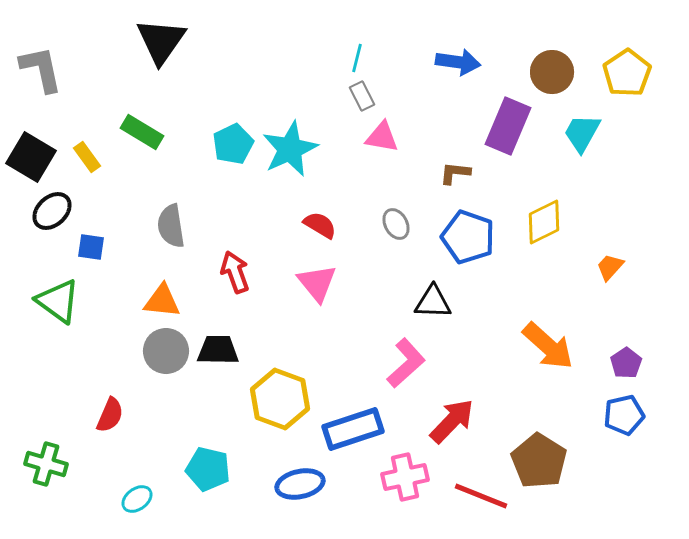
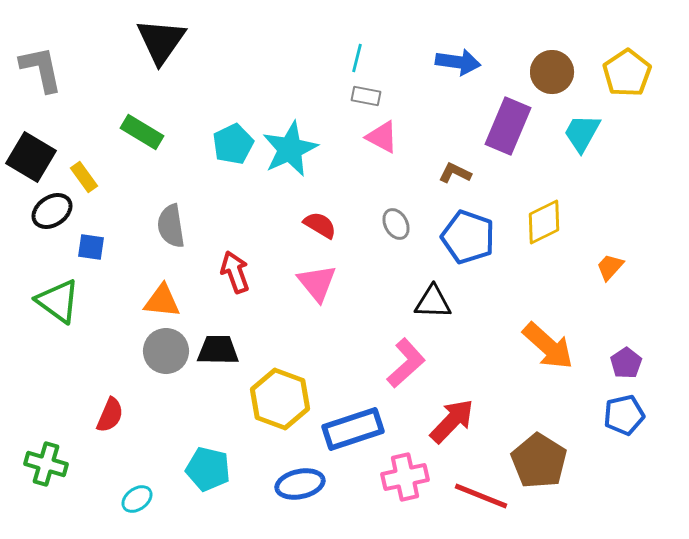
gray rectangle at (362, 96): moved 4 px right; rotated 52 degrees counterclockwise
pink triangle at (382, 137): rotated 18 degrees clockwise
yellow rectangle at (87, 157): moved 3 px left, 20 px down
brown L-shape at (455, 173): rotated 20 degrees clockwise
black ellipse at (52, 211): rotated 9 degrees clockwise
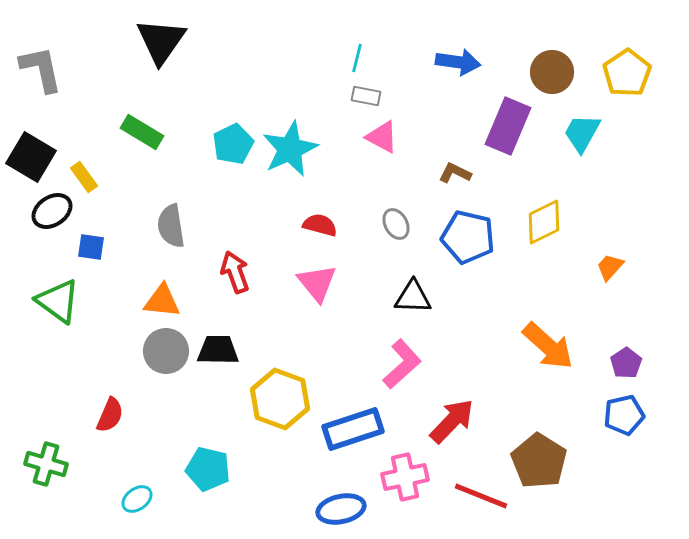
red semicircle at (320, 225): rotated 16 degrees counterclockwise
blue pentagon at (468, 237): rotated 6 degrees counterclockwise
black triangle at (433, 302): moved 20 px left, 5 px up
pink L-shape at (406, 363): moved 4 px left, 1 px down
blue ellipse at (300, 484): moved 41 px right, 25 px down
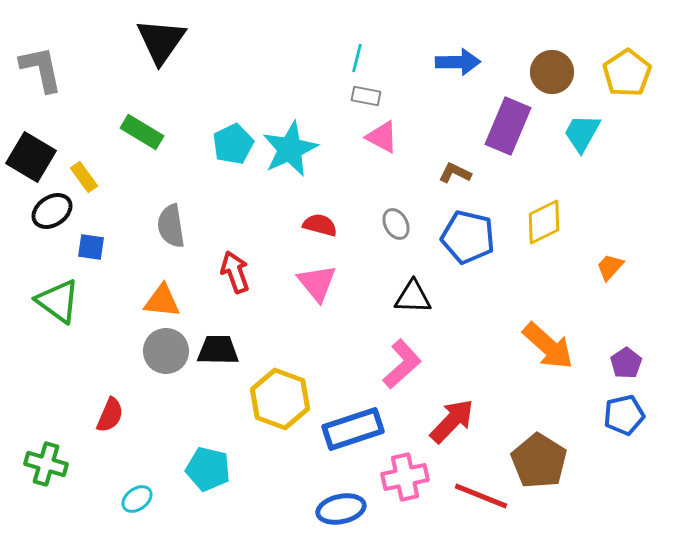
blue arrow at (458, 62): rotated 9 degrees counterclockwise
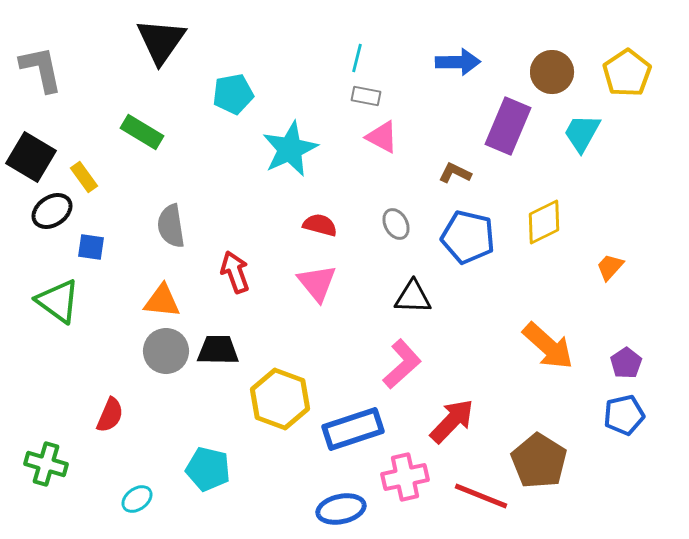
cyan pentagon at (233, 144): moved 50 px up; rotated 15 degrees clockwise
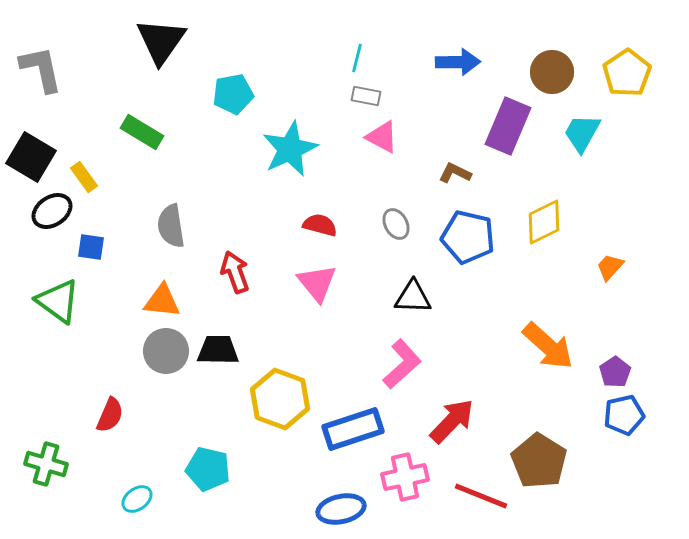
purple pentagon at (626, 363): moved 11 px left, 9 px down
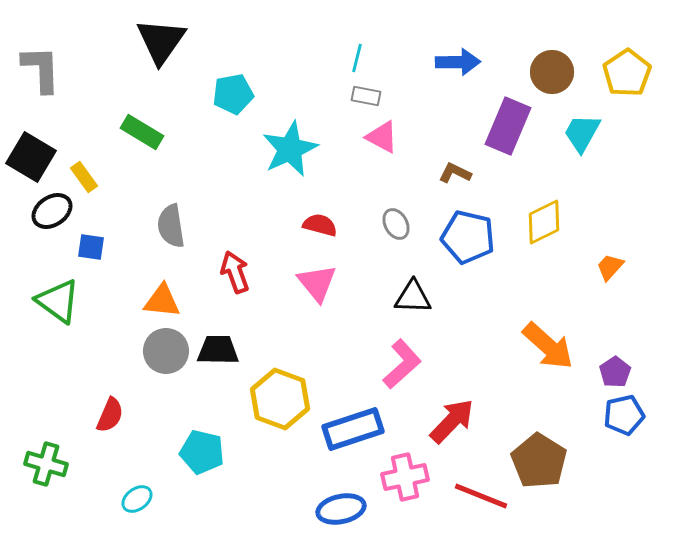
gray L-shape at (41, 69): rotated 10 degrees clockwise
cyan pentagon at (208, 469): moved 6 px left, 17 px up
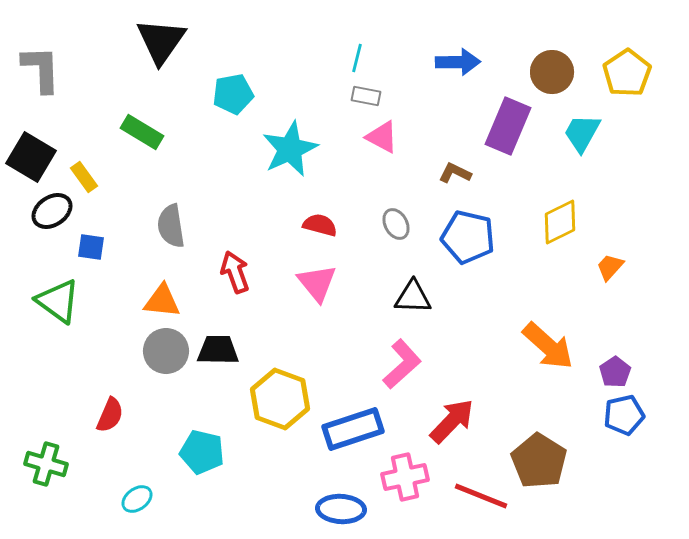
yellow diamond at (544, 222): moved 16 px right
blue ellipse at (341, 509): rotated 15 degrees clockwise
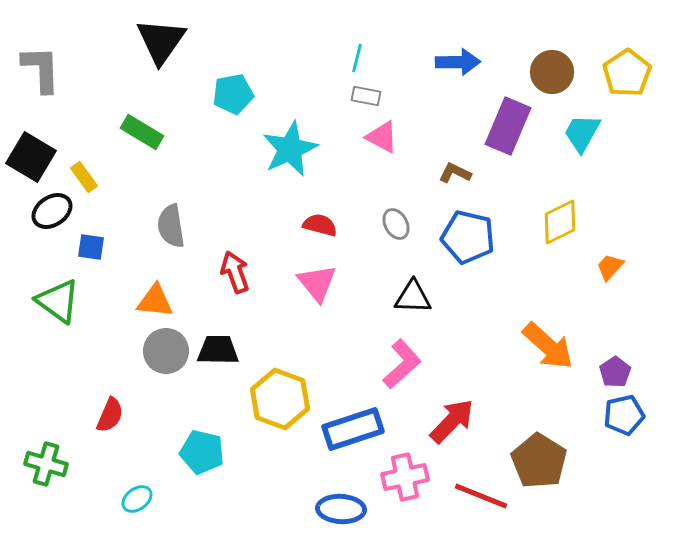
orange triangle at (162, 301): moved 7 px left
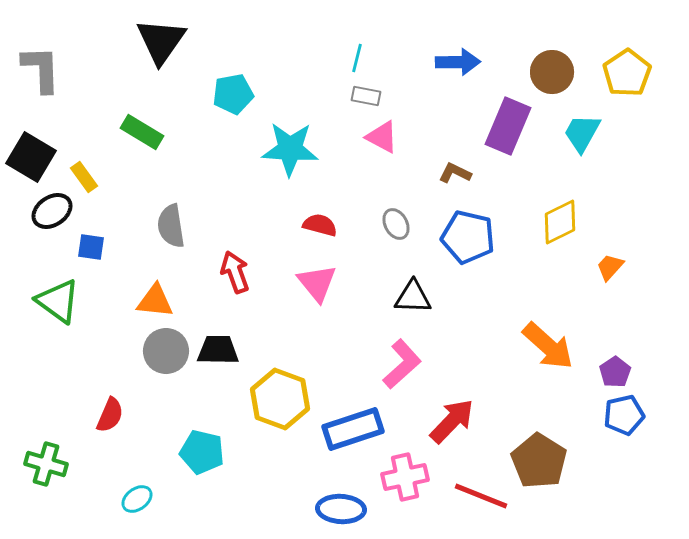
cyan star at (290, 149): rotated 28 degrees clockwise
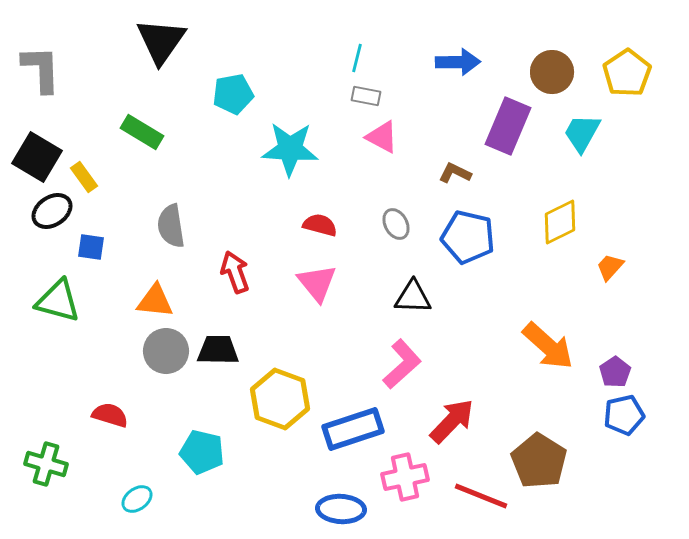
black square at (31, 157): moved 6 px right
green triangle at (58, 301): rotated 21 degrees counterclockwise
red semicircle at (110, 415): rotated 96 degrees counterclockwise
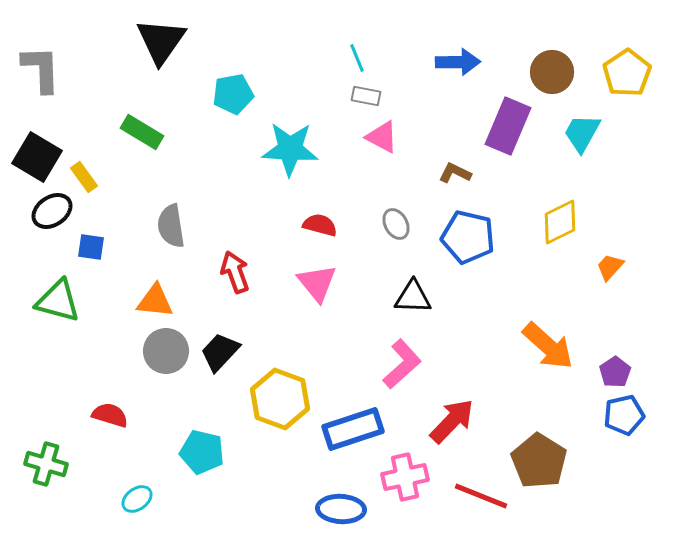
cyan line at (357, 58): rotated 36 degrees counterclockwise
black trapezoid at (218, 350): moved 2 px right, 2 px down; rotated 48 degrees counterclockwise
